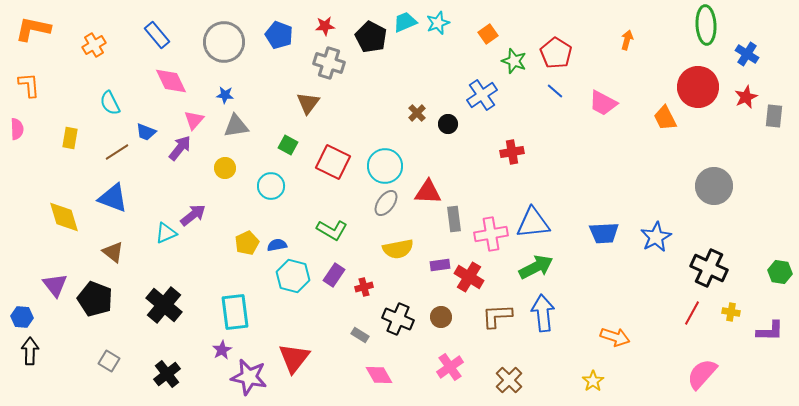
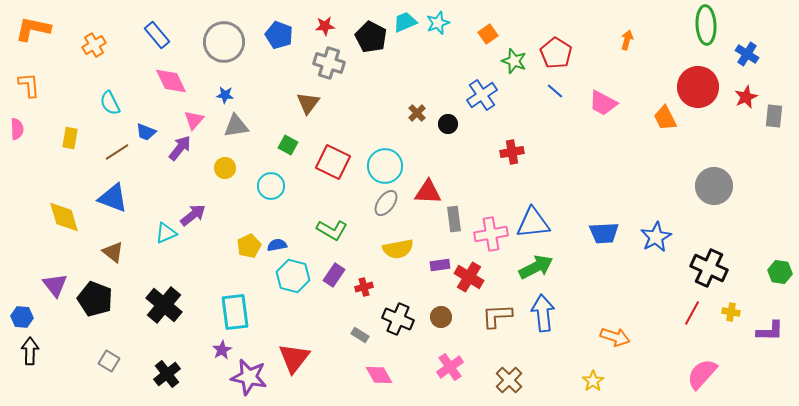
yellow pentagon at (247, 243): moved 2 px right, 3 px down
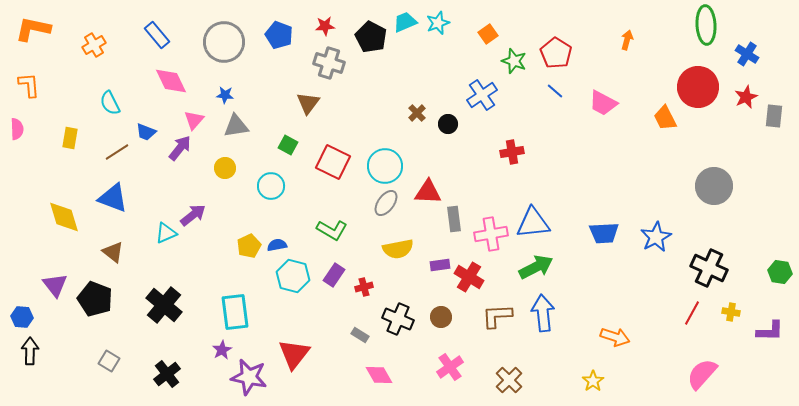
red triangle at (294, 358): moved 4 px up
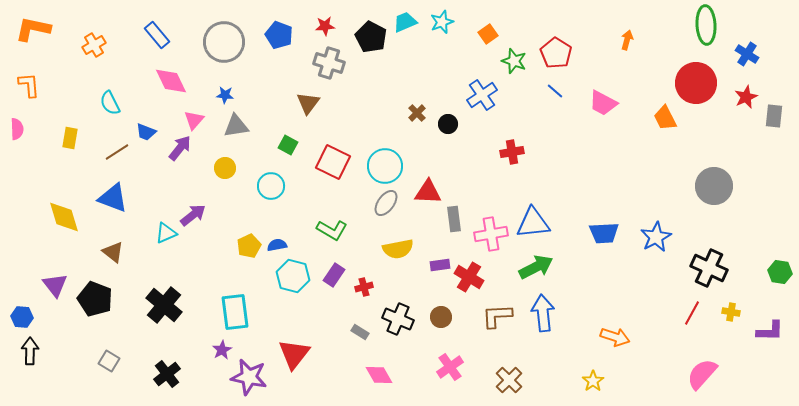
cyan star at (438, 23): moved 4 px right, 1 px up
red circle at (698, 87): moved 2 px left, 4 px up
gray rectangle at (360, 335): moved 3 px up
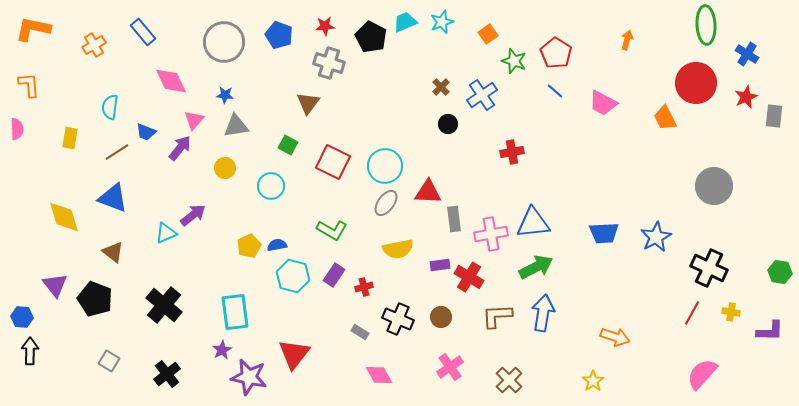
blue rectangle at (157, 35): moved 14 px left, 3 px up
cyan semicircle at (110, 103): moved 4 px down; rotated 35 degrees clockwise
brown cross at (417, 113): moved 24 px right, 26 px up
blue arrow at (543, 313): rotated 15 degrees clockwise
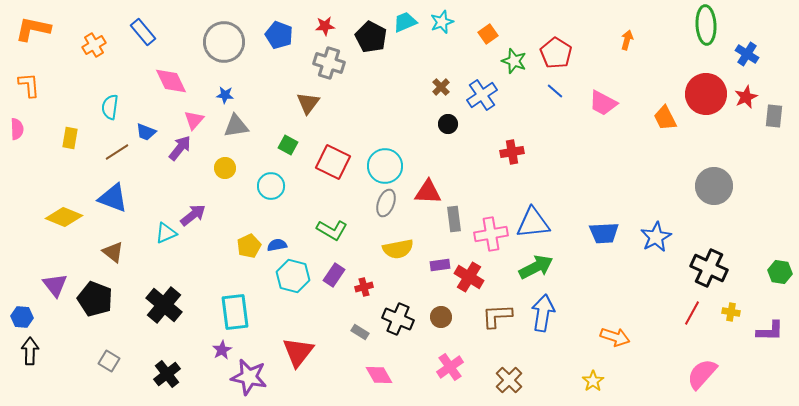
red circle at (696, 83): moved 10 px right, 11 px down
gray ellipse at (386, 203): rotated 16 degrees counterclockwise
yellow diamond at (64, 217): rotated 51 degrees counterclockwise
red triangle at (294, 354): moved 4 px right, 2 px up
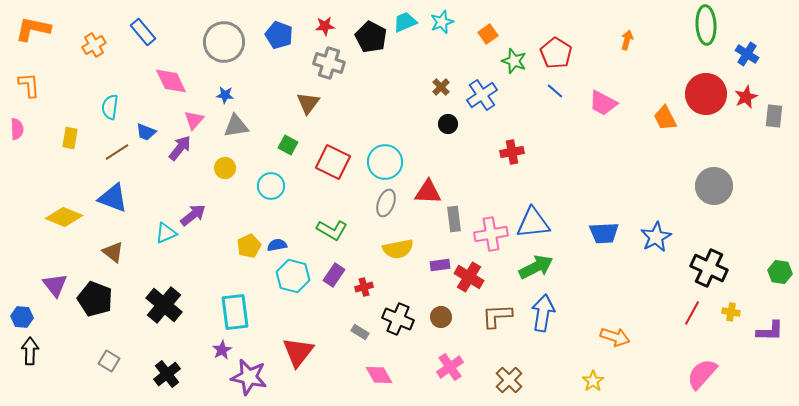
cyan circle at (385, 166): moved 4 px up
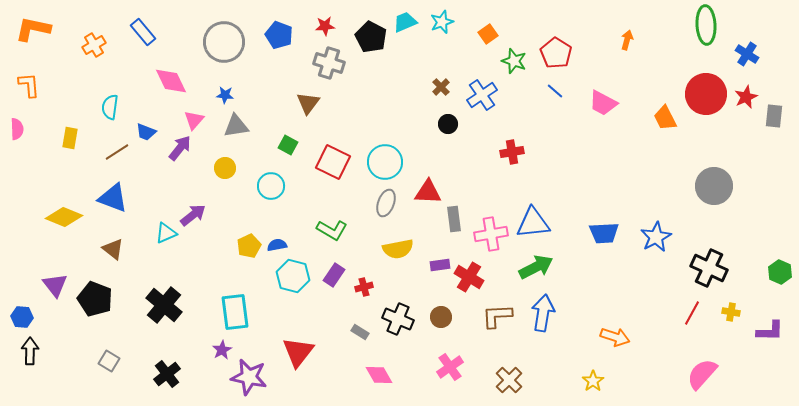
brown triangle at (113, 252): moved 3 px up
green hexagon at (780, 272): rotated 15 degrees clockwise
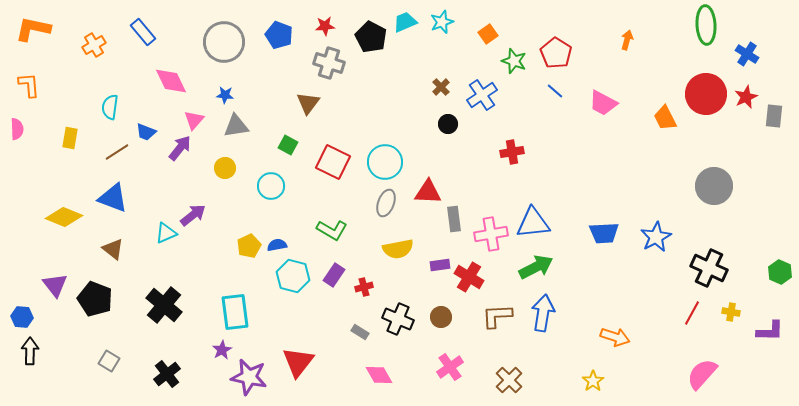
red triangle at (298, 352): moved 10 px down
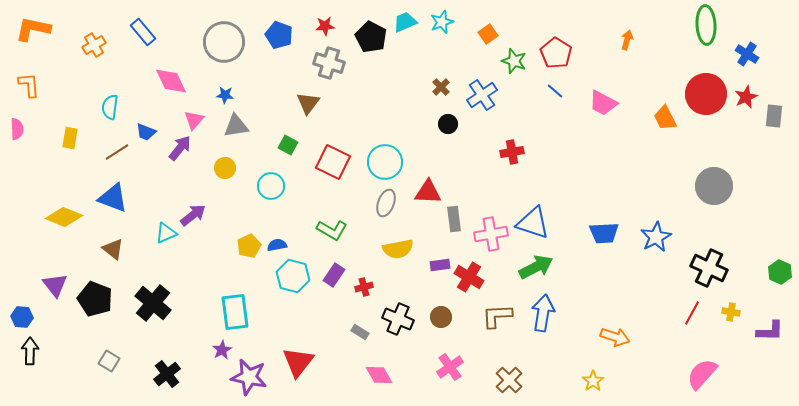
blue triangle at (533, 223): rotated 24 degrees clockwise
black cross at (164, 305): moved 11 px left, 2 px up
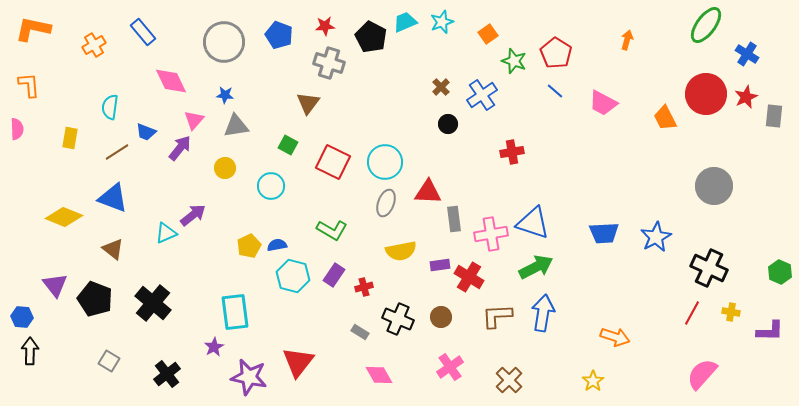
green ellipse at (706, 25): rotated 39 degrees clockwise
yellow semicircle at (398, 249): moved 3 px right, 2 px down
purple star at (222, 350): moved 8 px left, 3 px up
